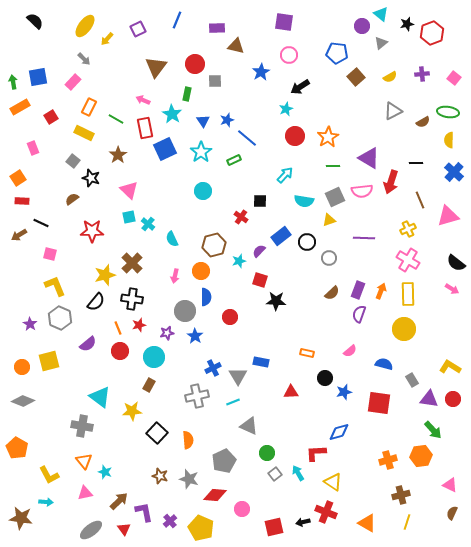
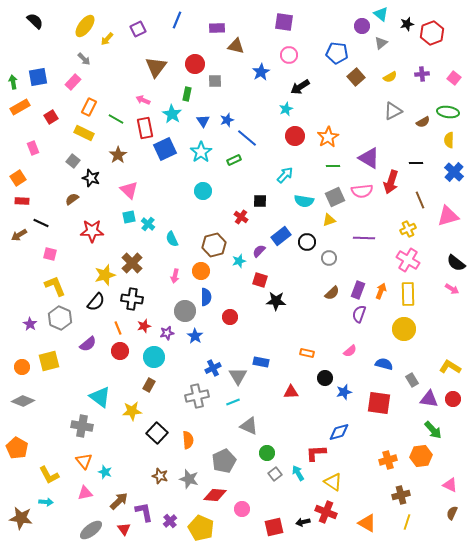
red star at (139, 325): moved 5 px right, 1 px down
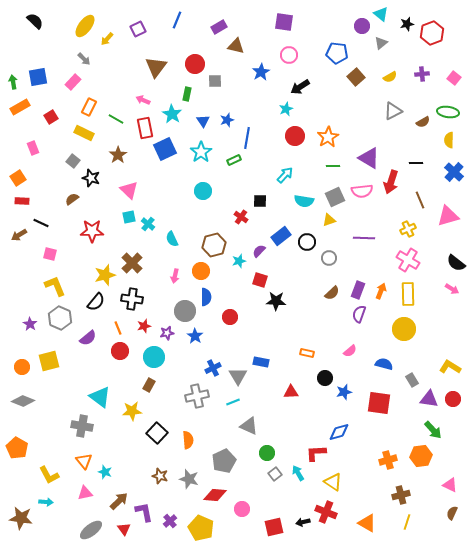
purple rectangle at (217, 28): moved 2 px right, 1 px up; rotated 28 degrees counterclockwise
blue line at (247, 138): rotated 60 degrees clockwise
purple semicircle at (88, 344): moved 6 px up
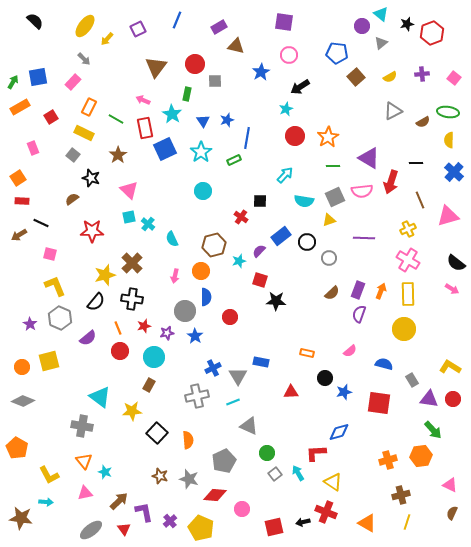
green arrow at (13, 82): rotated 40 degrees clockwise
gray square at (73, 161): moved 6 px up
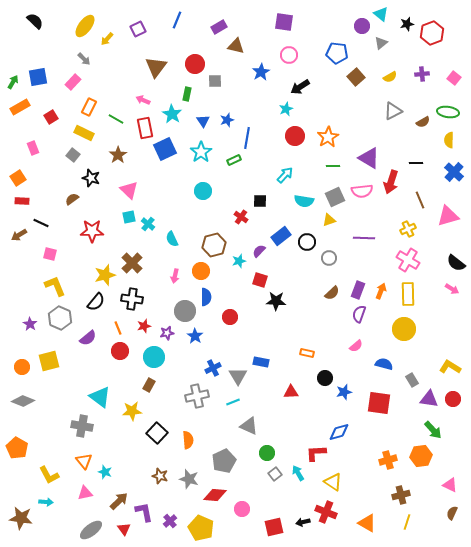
pink semicircle at (350, 351): moved 6 px right, 5 px up
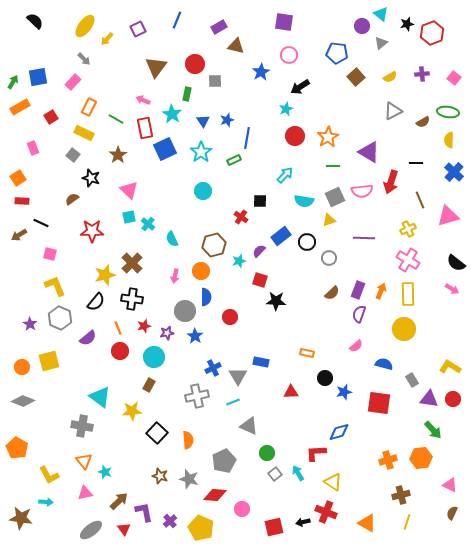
purple triangle at (369, 158): moved 6 px up
orange hexagon at (421, 456): moved 2 px down
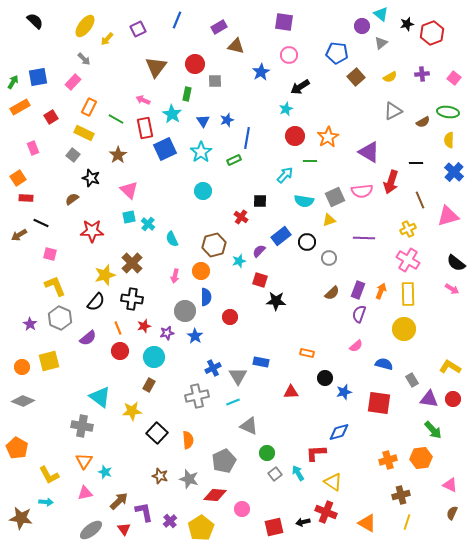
green line at (333, 166): moved 23 px left, 5 px up
red rectangle at (22, 201): moved 4 px right, 3 px up
orange triangle at (84, 461): rotated 12 degrees clockwise
yellow pentagon at (201, 528): rotated 15 degrees clockwise
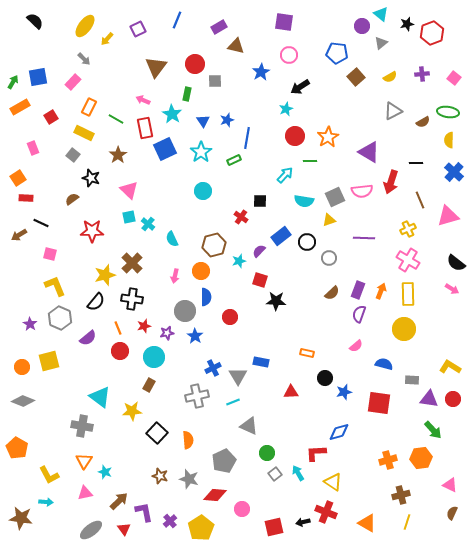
gray rectangle at (412, 380): rotated 56 degrees counterclockwise
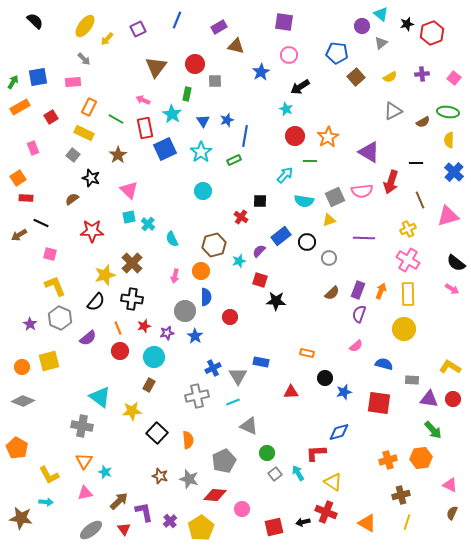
pink rectangle at (73, 82): rotated 42 degrees clockwise
cyan star at (286, 109): rotated 24 degrees counterclockwise
blue line at (247, 138): moved 2 px left, 2 px up
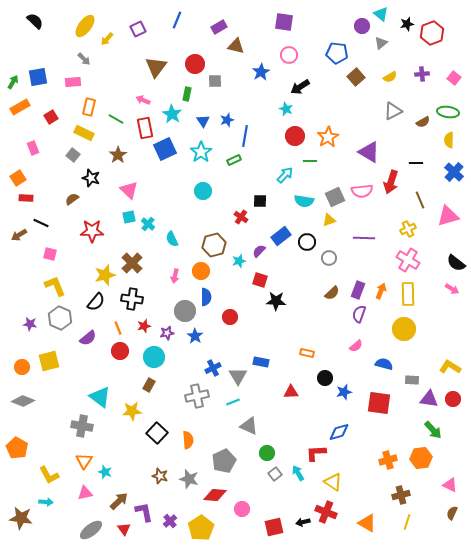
orange rectangle at (89, 107): rotated 12 degrees counterclockwise
purple star at (30, 324): rotated 24 degrees counterclockwise
